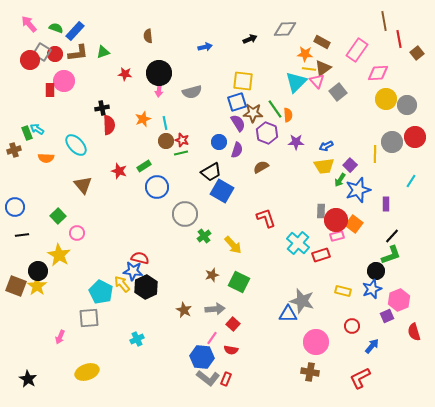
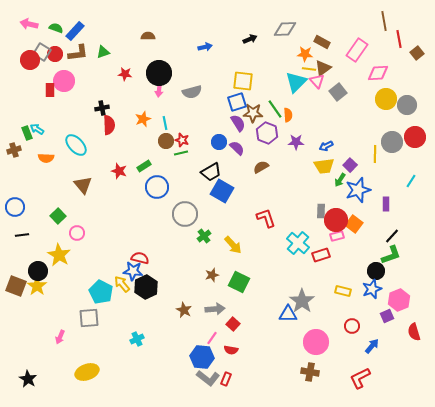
pink arrow at (29, 24): rotated 36 degrees counterclockwise
brown semicircle at (148, 36): rotated 96 degrees clockwise
purple semicircle at (237, 150): moved 2 px up; rotated 63 degrees counterclockwise
gray star at (302, 301): rotated 20 degrees clockwise
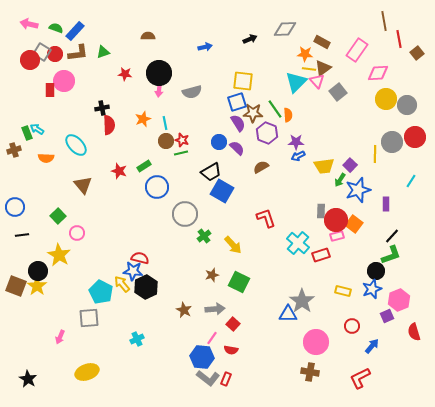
blue arrow at (326, 146): moved 28 px left, 10 px down
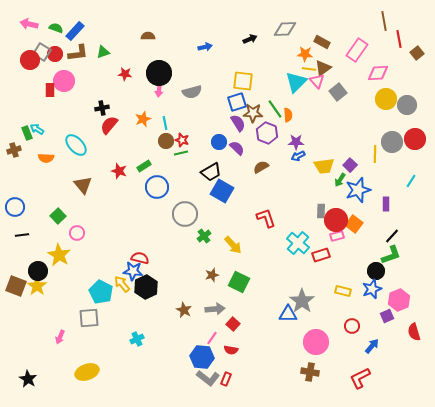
red semicircle at (109, 125): rotated 138 degrees counterclockwise
red circle at (415, 137): moved 2 px down
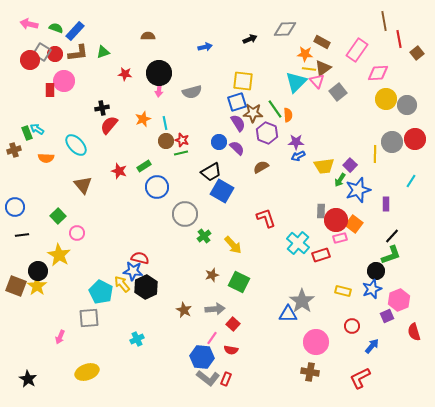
pink rectangle at (337, 236): moved 3 px right, 2 px down
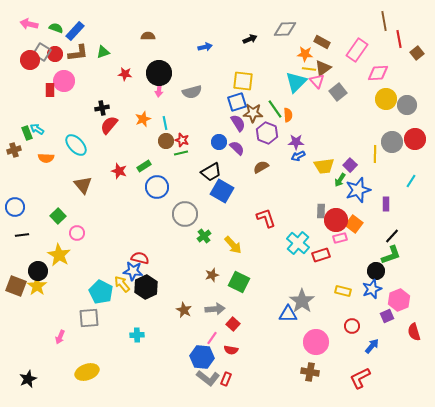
cyan cross at (137, 339): moved 4 px up; rotated 24 degrees clockwise
black star at (28, 379): rotated 18 degrees clockwise
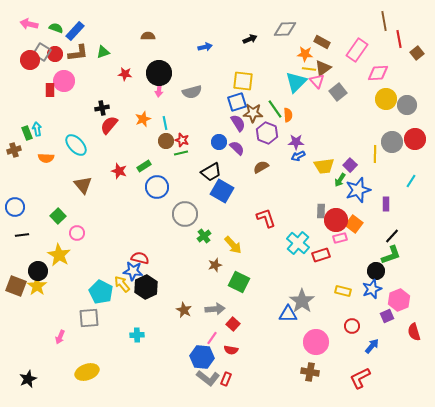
cyan arrow at (37, 129): rotated 48 degrees clockwise
brown star at (212, 275): moved 3 px right, 10 px up
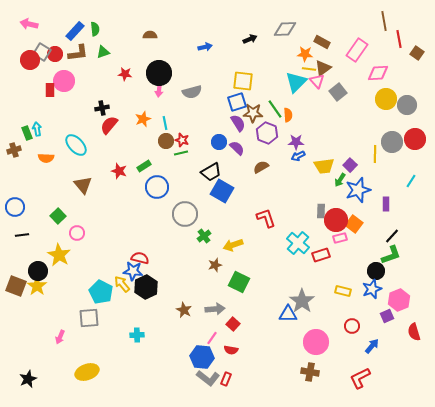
green semicircle at (56, 28): moved 39 px right, 1 px down; rotated 64 degrees clockwise
brown semicircle at (148, 36): moved 2 px right, 1 px up
brown square at (417, 53): rotated 16 degrees counterclockwise
yellow arrow at (233, 245): rotated 114 degrees clockwise
